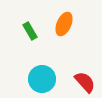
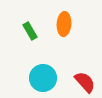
orange ellipse: rotated 20 degrees counterclockwise
cyan circle: moved 1 px right, 1 px up
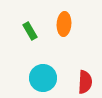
red semicircle: rotated 45 degrees clockwise
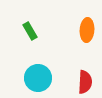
orange ellipse: moved 23 px right, 6 px down
cyan circle: moved 5 px left
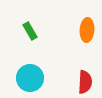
cyan circle: moved 8 px left
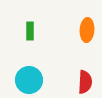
green rectangle: rotated 30 degrees clockwise
cyan circle: moved 1 px left, 2 px down
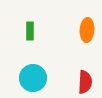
cyan circle: moved 4 px right, 2 px up
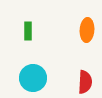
green rectangle: moved 2 px left
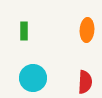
green rectangle: moved 4 px left
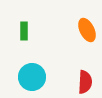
orange ellipse: rotated 30 degrees counterclockwise
cyan circle: moved 1 px left, 1 px up
